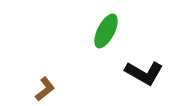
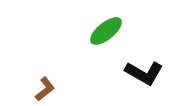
green ellipse: rotated 24 degrees clockwise
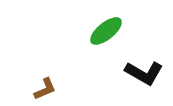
brown L-shape: rotated 15 degrees clockwise
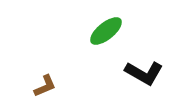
brown L-shape: moved 3 px up
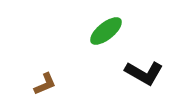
brown L-shape: moved 2 px up
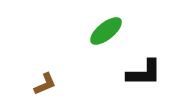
black L-shape: rotated 30 degrees counterclockwise
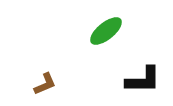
black L-shape: moved 1 px left, 7 px down
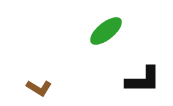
brown L-shape: moved 6 px left, 4 px down; rotated 55 degrees clockwise
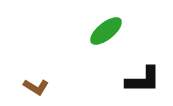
brown L-shape: moved 3 px left, 1 px up
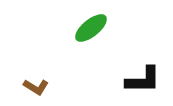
green ellipse: moved 15 px left, 3 px up
